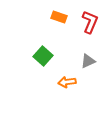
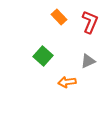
orange rectangle: rotated 28 degrees clockwise
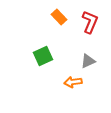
green square: rotated 24 degrees clockwise
orange arrow: moved 6 px right
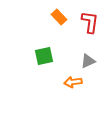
red L-shape: rotated 15 degrees counterclockwise
green square: moved 1 px right; rotated 12 degrees clockwise
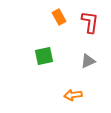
orange rectangle: rotated 14 degrees clockwise
orange arrow: moved 13 px down
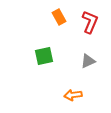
red L-shape: rotated 15 degrees clockwise
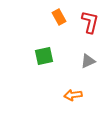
red L-shape: rotated 10 degrees counterclockwise
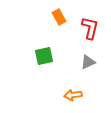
red L-shape: moved 6 px down
gray triangle: moved 1 px down
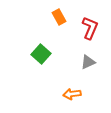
red L-shape: rotated 10 degrees clockwise
green square: moved 3 px left, 2 px up; rotated 36 degrees counterclockwise
orange arrow: moved 1 px left, 1 px up
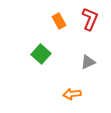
orange rectangle: moved 4 px down
red L-shape: moved 9 px up
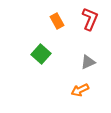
orange rectangle: moved 2 px left
orange arrow: moved 8 px right, 4 px up; rotated 18 degrees counterclockwise
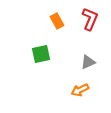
green square: rotated 36 degrees clockwise
